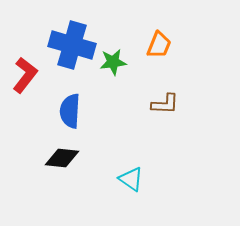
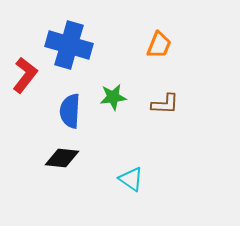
blue cross: moved 3 px left
green star: moved 35 px down
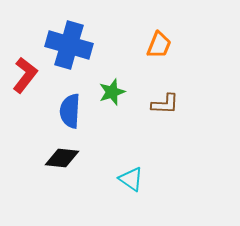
green star: moved 1 px left, 5 px up; rotated 12 degrees counterclockwise
